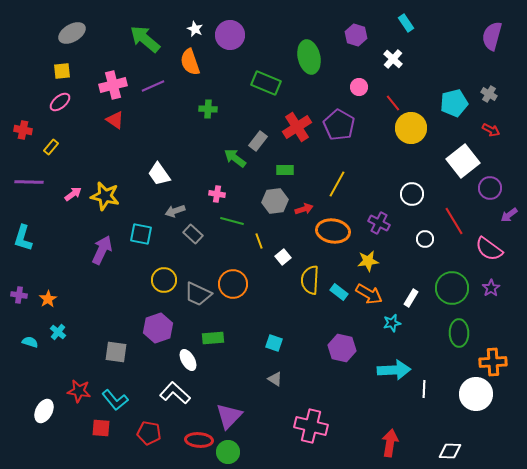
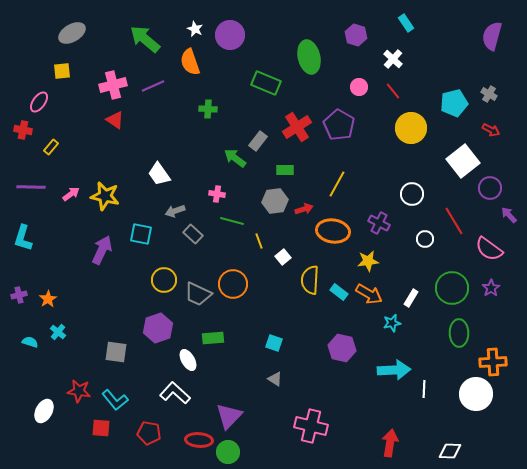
pink ellipse at (60, 102): moved 21 px left; rotated 15 degrees counterclockwise
red line at (393, 103): moved 12 px up
purple line at (29, 182): moved 2 px right, 5 px down
pink arrow at (73, 194): moved 2 px left
purple arrow at (509, 215): rotated 84 degrees clockwise
purple cross at (19, 295): rotated 21 degrees counterclockwise
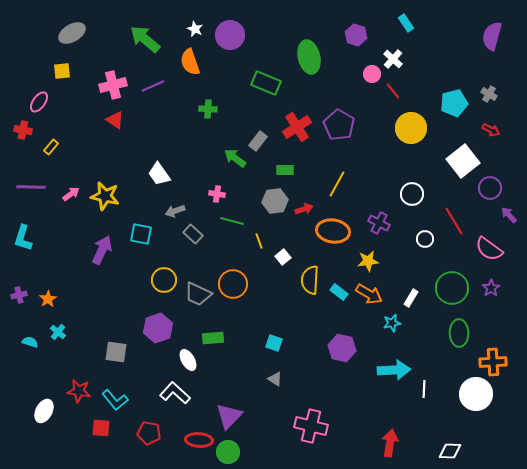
pink circle at (359, 87): moved 13 px right, 13 px up
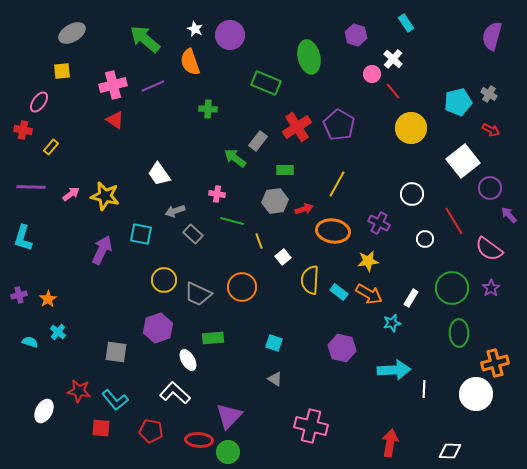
cyan pentagon at (454, 103): moved 4 px right, 1 px up
orange circle at (233, 284): moved 9 px right, 3 px down
orange cross at (493, 362): moved 2 px right, 1 px down; rotated 12 degrees counterclockwise
red pentagon at (149, 433): moved 2 px right, 2 px up
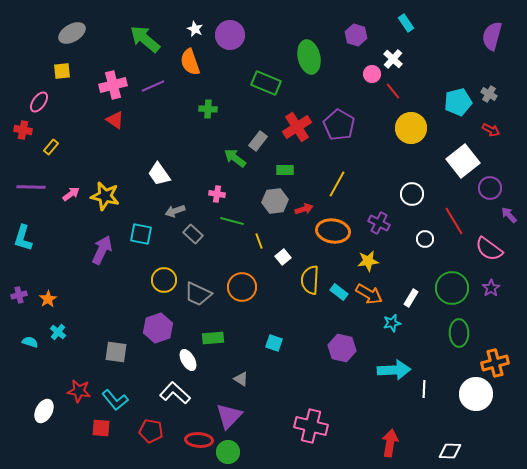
gray triangle at (275, 379): moved 34 px left
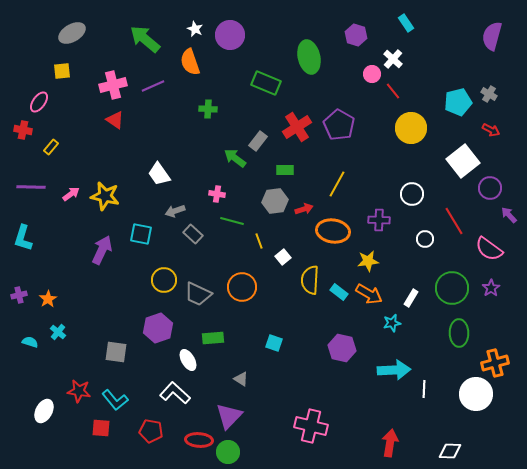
purple cross at (379, 223): moved 3 px up; rotated 25 degrees counterclockwise
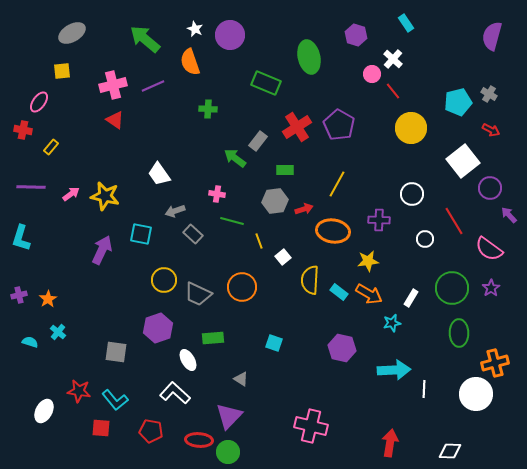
cyan L-shape at (23, 238): moved 2 px left
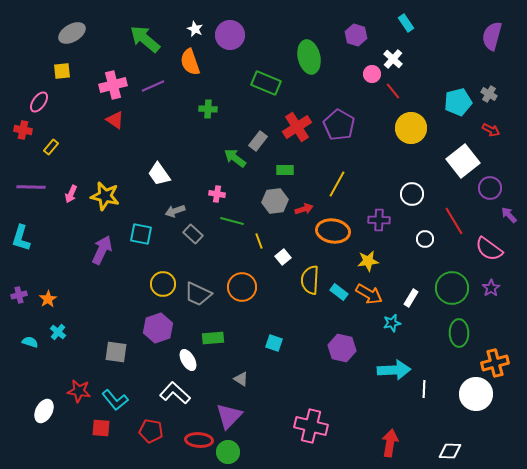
pink arrow at (71, 194): rotated 150 degrees clockwise
yellow circle at (164, 280): moved 1 px left, 4 px down
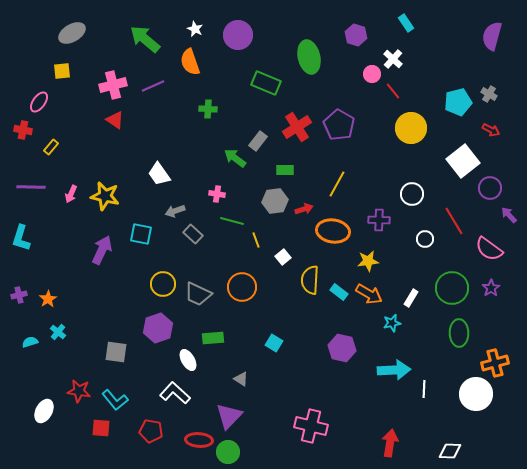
purple circle at (230, 35): moved 8 px right
yellow line at (259, 241): moved 3 px left, 1 px up
cyan semicircle at (30, 342): rotated 35 degrees counterclockwise
cyan square at (274, 343): rotated 12 degrees clockwise
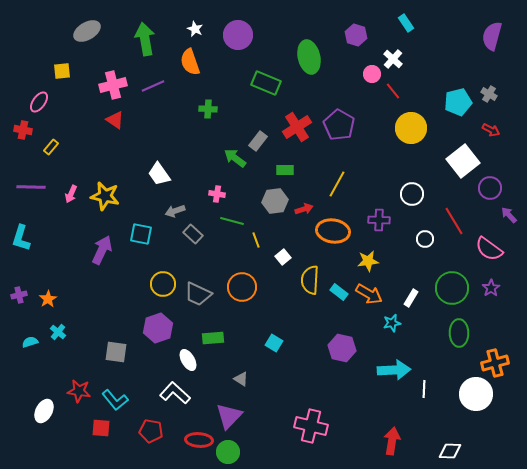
gray ellipse at (72, 33): moved 15 px right, 2 px up
green arrow at (145, 39): rotated 40 degrees clockwise
red arrow at (390, 443): moved 2 px right, 2 px up
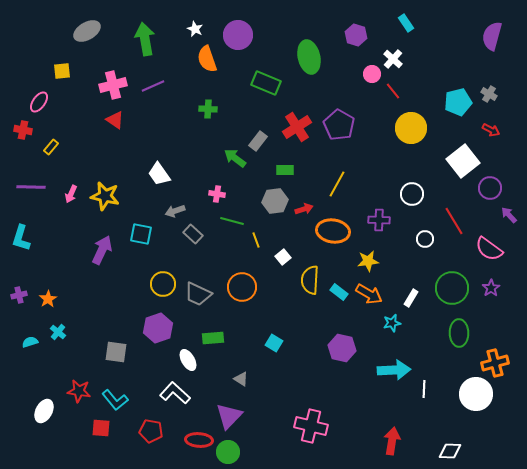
orange semicircle at (190, 62): moved 17 px right, 3 px up
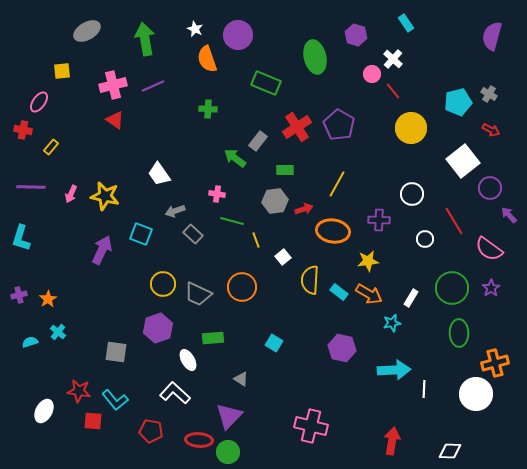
green ellipse at (309, 57): moved 6 px right
cyan square at (141, 234): rotated 10 degrees clockwise
red square at (101, 428): moved 8 px left, 7 px up
